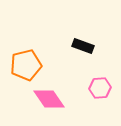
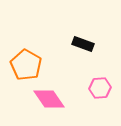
black rectangle: moved 2 px up
orange pentagon: rotated 28 degrees counterclockwise
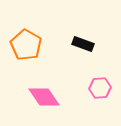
orange pentagon: moved 20 px up
pink diamond: moved 5 px left, 2 px up
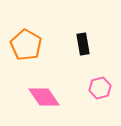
black rectangle: rotated 60 degrees clockwise
pink hexagon: rotated 10 degrees counterclockwise
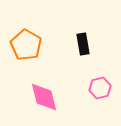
pink diamond: rotated 20 degrees clockwise
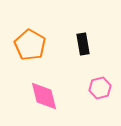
orange pentagon: moved 4 px right
pink diamond: moved 1 px up
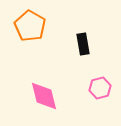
orange pentagon: moved 19 px up
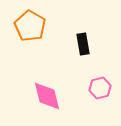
pink diamond: moved 3 px right
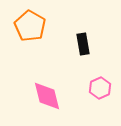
pink hexagon: rotated 10 degrees counterclockwise
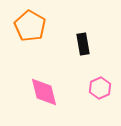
pink diamond: moved 3 px left, 4 px up
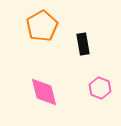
orange pentagon: moved 12 px right; rotated 12 degrees clockwise
pink hexagon: rotated 15 degrees counterclockwise
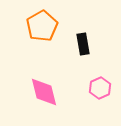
pink hexagon: rotated 15 degrees clockwise
